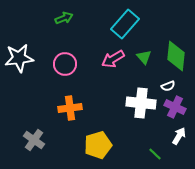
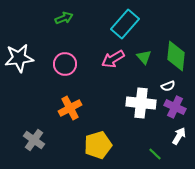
orange cross: rotated 20 degrees counterclockwise
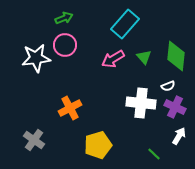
white star: moved 17 px right
pink circle: moved 19 px up
green line: moved 1 px left
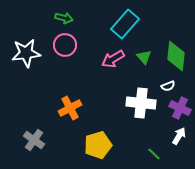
green arrow: rotated 36 degrees clockwise
white star: moved 10 px left, 5 px up
purple cross: moved 5 px right, 1 px down
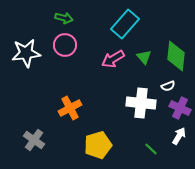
green line: moved 3 px left, 5 px up
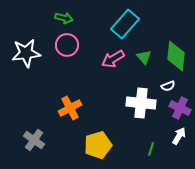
pink circle: moved 2 px right
green line: rotated 64 degrees clockwise
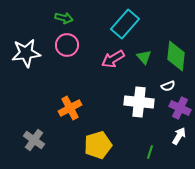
white cross: moved 2 px left, 1 px up
green line: moved 1 px left, 3 px down
